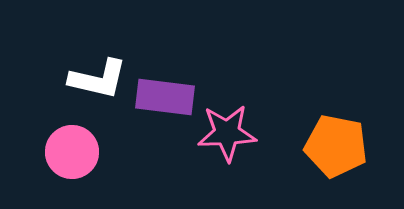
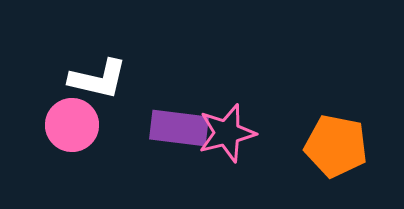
purple rectangle: moved 14 px right, 31 px down
pink star: rotated 12 degrees counterclockwise
pink circle: moved 27 px up
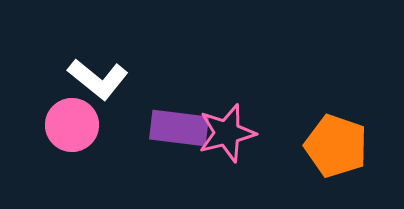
white L-shape: rotated 26 degrees clockwise
orange pentagon: rotated 8 degrees clockwise
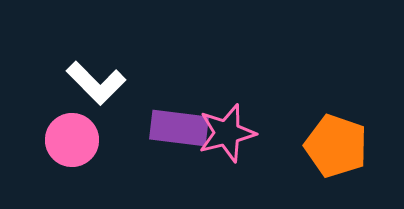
white L-shape: moved 2 px left, 4 px down; rotated 6 degrees clockwise
pink circle: moved 15 px down
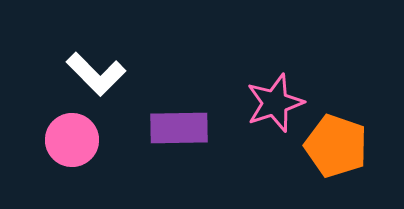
white L-shape: moved 9 px up
purple rectangle: rotated 8 degrees counterclockwise
pink star: moved 48 px right, 30 px up; rotated 4 degrees counterclockwise
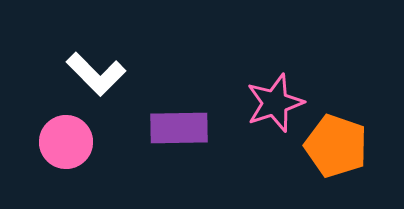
pink circle: moved 6 px left, 2 px down
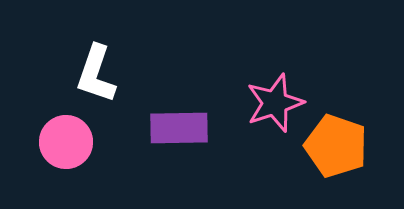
white L-shape: rotated 64 degrees clockwise
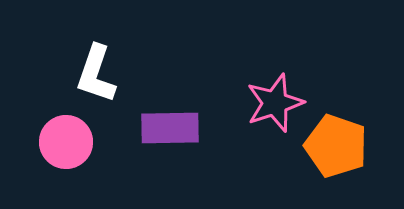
purple rectangle: moved 9 px left
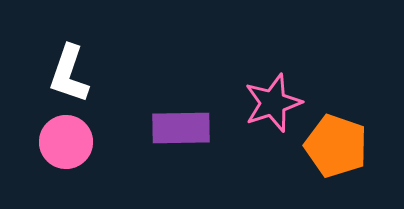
white L-shape: moved 27 px left
pink star: moved 2 px left
purple rectangle: moved 11 px right
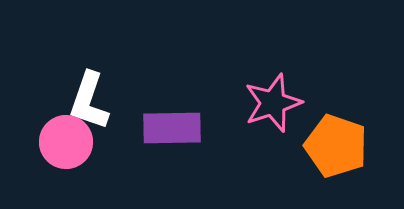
white L-shape: moved 20 px right, 27 px down
purple rectangle: moved 9 px left
